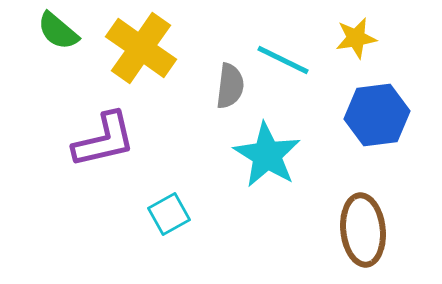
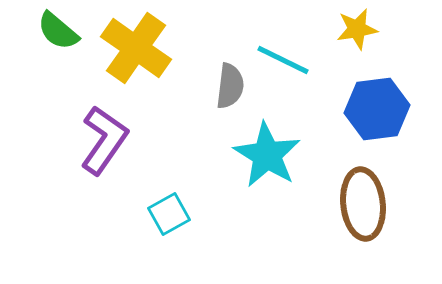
yellow star: moved 1 px right, 9 px up
yellow cross: moved 5 px left
blue hexagon: moved 6 px up
purple L-shape: rotated 42 degrees counterclockwise
brown ellipse: moved 26 px up
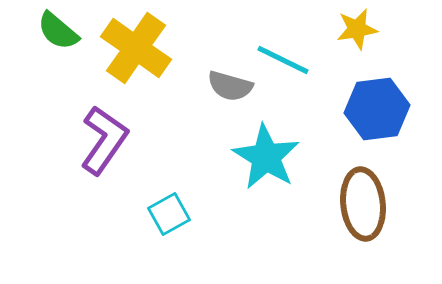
gray semicircle: rotated 99 degrees clockwise
cyan star: moved 1 px left, 2 px down
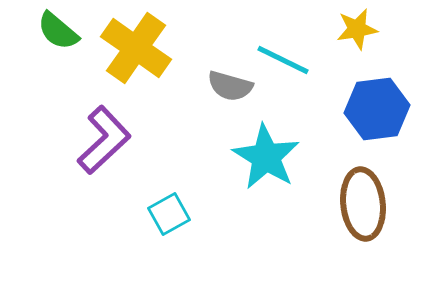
purple L-shape: rotated 12 degrees clockwise
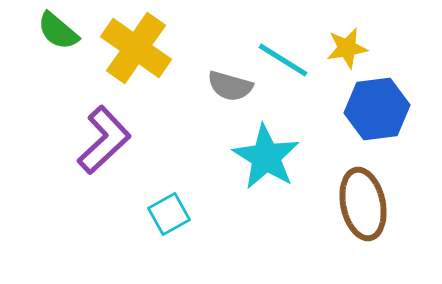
yellow star: moved 10 px left, 19 px down
cyan line: rotated 6 degrees clockwise
brown ellipse: rotated 6 degrees counterclockwise
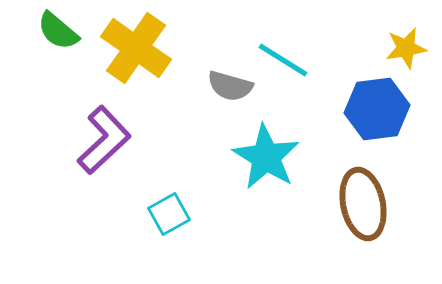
yellow star: moved 59 px right
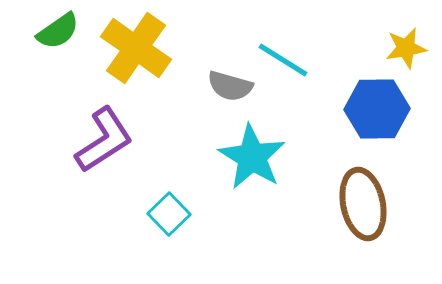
green semicircle: rotated 75 degrees counterclockwise
blue hexagon: rotated 6 degrees clockwise
purple L-shape: rotated 10 degrees clockwise
cyan star: moved 14 px left
cyan square: rotated 15 degrees counterclockwise
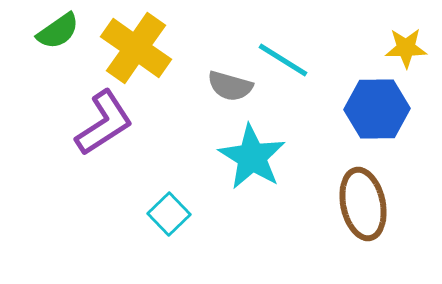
yellow star: rotated 9 degrees clockwise
purple L-shape: moved 17 px up
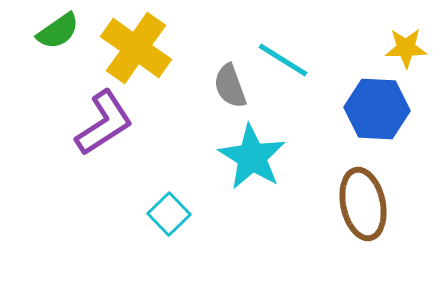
gray semicircle: rotated 54 degrees clockwise
blue hexagon: rotated 4 degrees clockwise
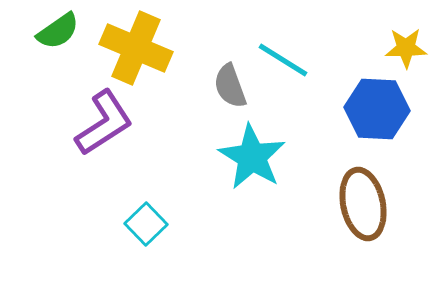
yellow cross: rotated 12 degrees counterclockwise
cyan square: moved 23 px left, 10 px down
